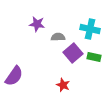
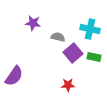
purple star: moved 4 px left, 1 px up
gray semicircle: rotated 16 degrees clockwise
red star: moved 5 px right; rotated 24 degrees counterclockwise
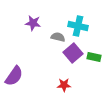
cyan cross: moved 12 px left, 3 px up
red star: moved 4 px left
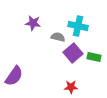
red star: moved 7 px right, 2 px down
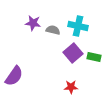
gray semicircle: moved 5 px left, 7 px up
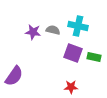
purple star: moved 9 px down
purple square: rotated 30 degrees counterclockwise
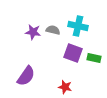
green rectangle: moved 1 px down
purple semicircle: moved 12 px right
red star: moved 6 px left; rotated 16 degrees clockwise
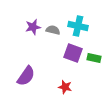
purple star: moved 5 px up; rotated 21 degrees counterclockwise
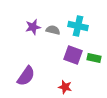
purple square: moved 2 px down
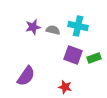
green rectangle: rotated 32 degrees counterclockwise
